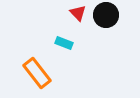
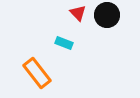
black circle: moved 1 px right
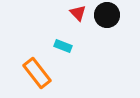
cyan rectangle: moved 1 px left, 3 px down
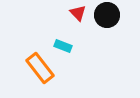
orange rectangle: moved 3 px right, 5 px up
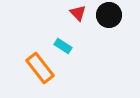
black circle: moved 2 px right
cyan rectangle: rotated 12 degrees clockwise
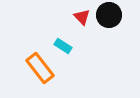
red triangle: moved 4 px right, 4 px down
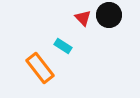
red triangle: moved 1 px right, 1 px down
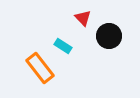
black circle: moved 21 px down
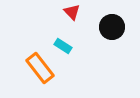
red triangle: moved 11 px left, 6 px up
black circle: moved 3 px right, 9 px up
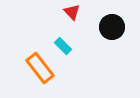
cyan rectangle: rotated 12 degrees clockwise
